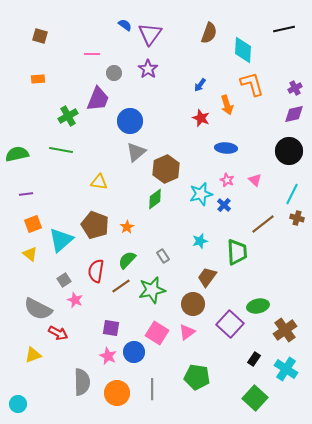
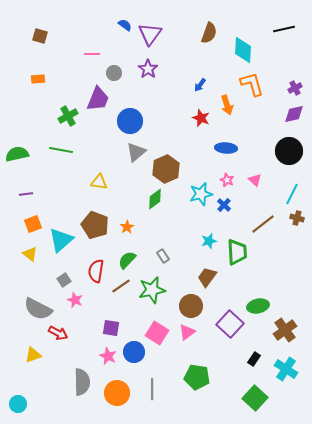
cyan star at (200, 241): moved 9 px right
brown circle at (193, 304): moved 2 px left, 2 px down
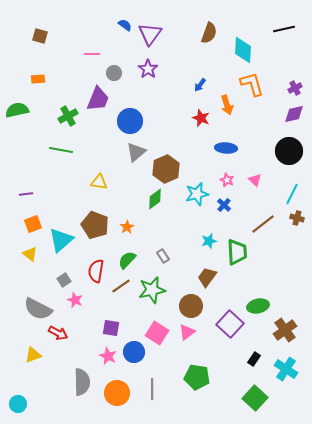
green semicircle at (17, 154): moved 44 px up
cyan star at (201, 194): moved 4 px left
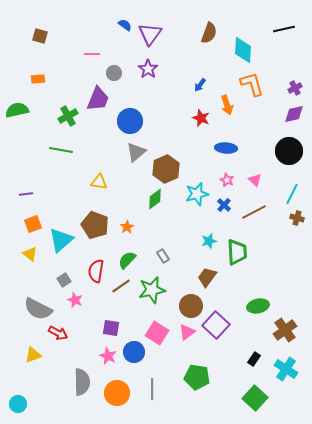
brown line at (263, 224): moved 9 px left, 12 px up; rotated 10 degrees clockwise
purple square at (230, 324): moved 14 px left, 1 px down
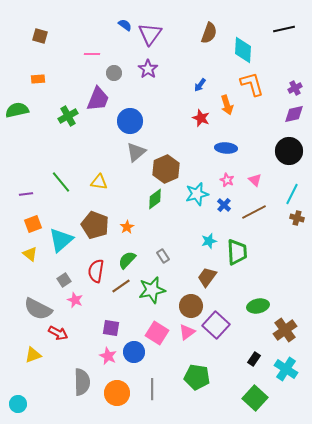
green line at (61, 150): moved 32 px down; rotated 40 degrees clockwise
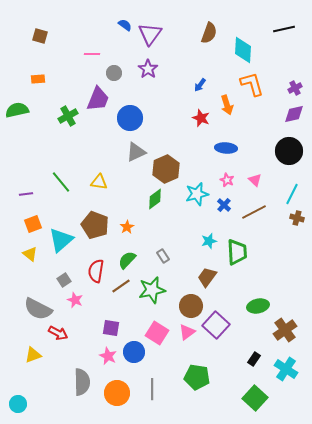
blue circle at (130, 121): moved 3 px up
gray triangle at (136, 152): rotated 15 degrees clockwise
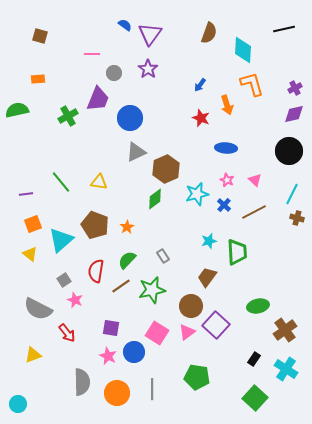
red arrow at (58, 333): moved 9 px right; rotated 24 degrees clockwise
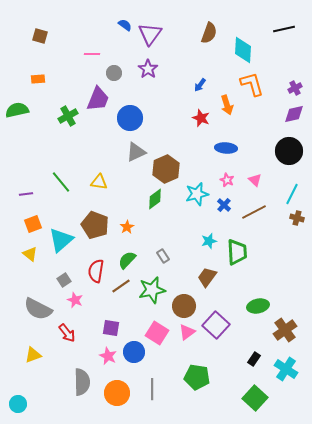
brown circle at (191, 306): moved 7 px left
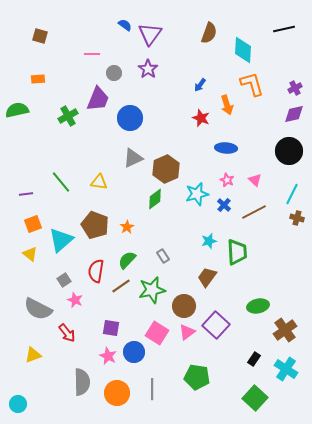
gray triangle at (136, 152): moved 3 px left, 6 px down
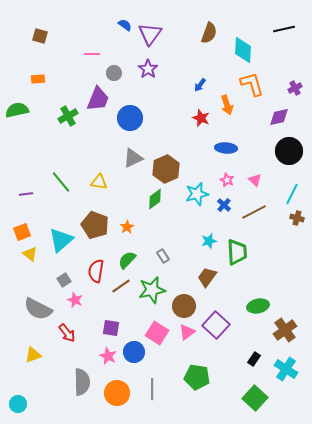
purple diamond at (294, 114): moved 15 px left, 3 px down
orange square at (33, 224): moved 11 px left, 8 px down
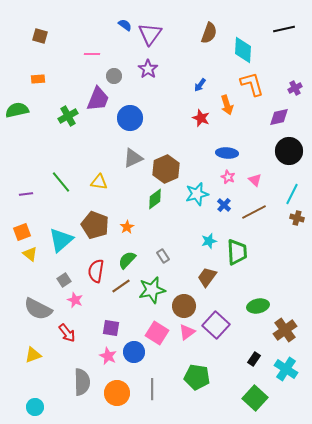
gray circle at (114, 73): moved 3 px down
blue ellipse at (226, 148): moved 1 px right, 5 px down
pink star at (227, 180): moved 1 px right, 3 px up
cyan circle at (18, 404): moved 17 px right, 3 px down
